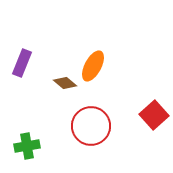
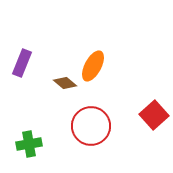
green cross: moved 2 px right, 2 px up
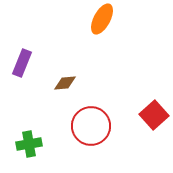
orange ellipse: moved 9 px right, 47 px up
brown diamond: rotated 45 degrees counterclockwise
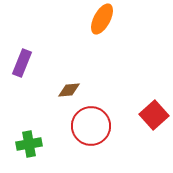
brown diamond: moved 4 px right, 7 px down
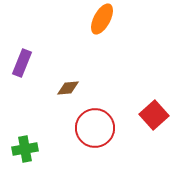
brown diamond: moved 1 px left, 2 px up
red circle: moved 4 px right, 2 px down
green cross: moved 4 px left, 5 px down
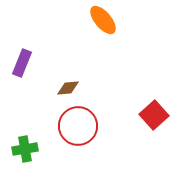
orange ellipse: moved 1 px right, 1 px down; rotated 68 degrees counterclockwise
red circle: moved 17 px left, 2 px up
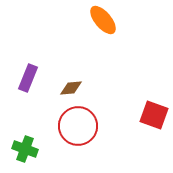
purple rectangle: moved 6 px right, 15 px down
brown diamond: moved 3 px right
red square: rotated 28 degrees counterclockwise
green cross: rotated 30 degrees clockwise
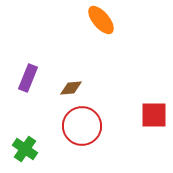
orange ellipse: moved 2 px left
red square: rotated 20 degrees counterclockwise
red circle: moved 4 px right
green cross: rotated 15 degrees clockwise
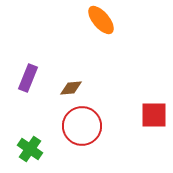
green cross: moved 5 px right
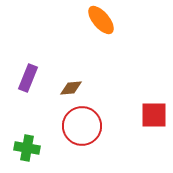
green cross: moved 3 px left, 1 px up; rotated 25 degrees counterclockwise
